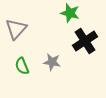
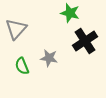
gray star: moved 3 px left, 4 px up
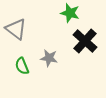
gray triangle: rotated 35 degrees counterclockwise
black cross: rotated 15 degrees counterclockwise
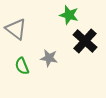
green star: moved 1 px left, 2 px down
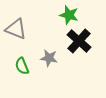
gray triangle: rotated 15 degrees counterclockwise
black cross: moved 6 px left
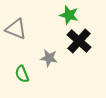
green semicircle: moved 8 px down
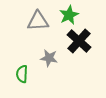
green star: rotated 30 degrees clockwise
gray triangle: moved 22 px right, 8 px up; rotated 25 degrees counterclockwise
green semicircle: rotated 24 degrees clockwise
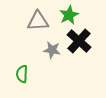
gray star: moved 3 px right, 8 px up
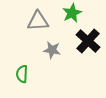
green star: moved 3 px right, 2 px up
black cross: moved 9 px right
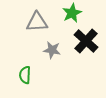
gray triangle: moved 1 px left, 1 px down
black cross: moved 2 px left
green semicircle: moved 3 px right, 1 px down
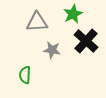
green star: moved 1 px right, 1 px down
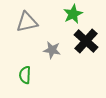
gray triangle: moved 10 px left; rotated 10 degrees counterclockwise
